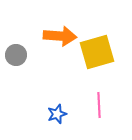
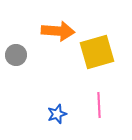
orange arrow: moved 2 px left, 5 px up
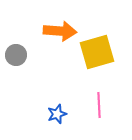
orange arrow: moved 2 px right
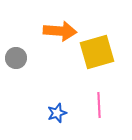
gray circle: moved 3 px down
blue star: moved 1 px up
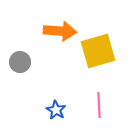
yellow square: moved 1 px right, 1 px up
gray circle: moved 4 px right, 4 px down
blue star: moved 1 px left, 3 px up; rotated 24 degrees counterclockwise
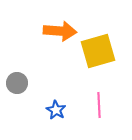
gray circle: moved 3 px left, 21 px down
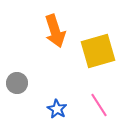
orange arrow: moved 5 px left; rotated 68 degrees clockwise
pink line: rotated 30 degrees counterclockwise
blue star: moved 1 px right, 1 px up
